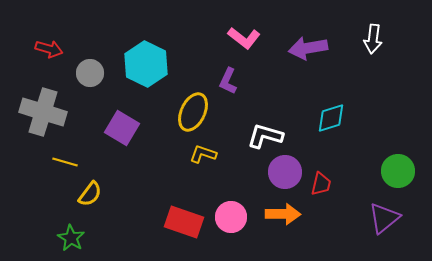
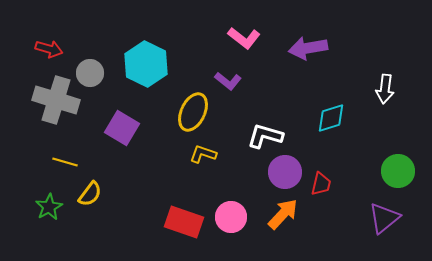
white arrow: moved 12 px right, 50 px down
purple L-shape: rotated 76 degrees counterclockwise
gray cross: moved 13 px right, 12 px up
orange arrow: rotated 48 degrees counterclockwise
green star: moved 22 px left, 31 px up; rotated 12 degrees clockwise
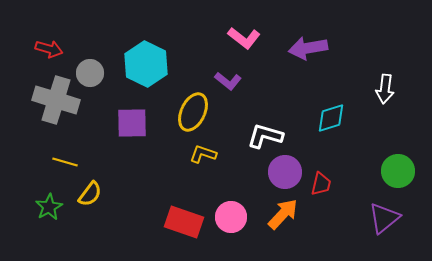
purple square: moved 10 px right, 5 px up; rotated 32 degrees counterclockwise
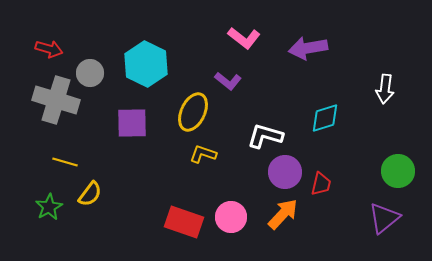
cyan diamond: moved 6 px left
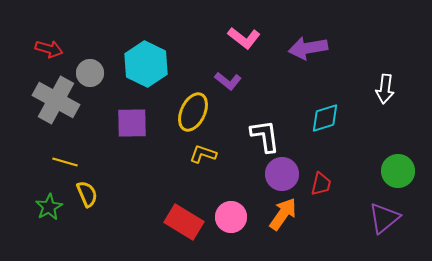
gray cross: rotated 12 degrees clockwise
white L-shape: rotated 66 degrees clockwise
purple circle: moved 3 px left, 2 px down
yellow semicircle: moved 3 px left; rotated 60 degrees counterclockwise
orange arrow: rotated 8 degrees counterclockwise
red rectangle: rotated 12 degrees clockwise
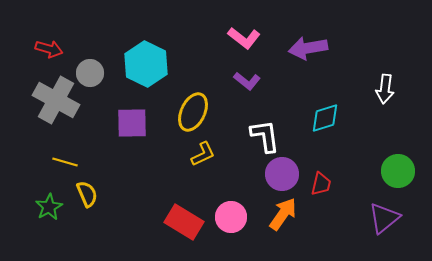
purple L-shape: moved 19 px right
yellow L-shape: rotated 136 degrees clockwise
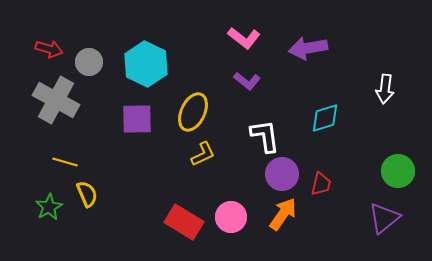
gray circle: moved 1 px left, 11 px up
purple square: moved 5 px right, 4 px up
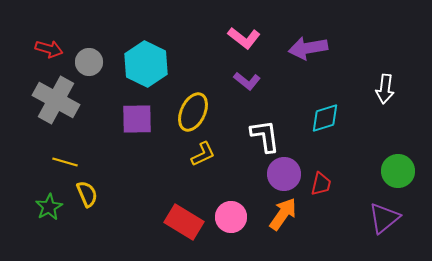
purple circle: moved 2 px right
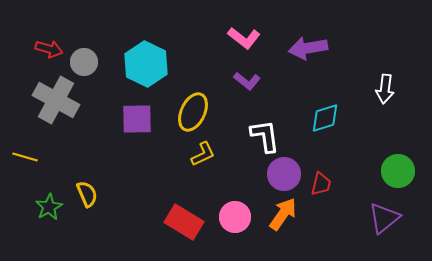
gray circle: moved 5 px left
yellow line: moved 40 px left, 5 px up
pink circle: moved 4 px right
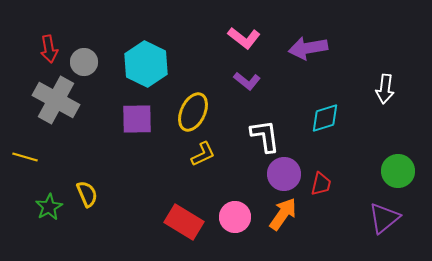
red arrow: rotated 64 degrees clockwise
